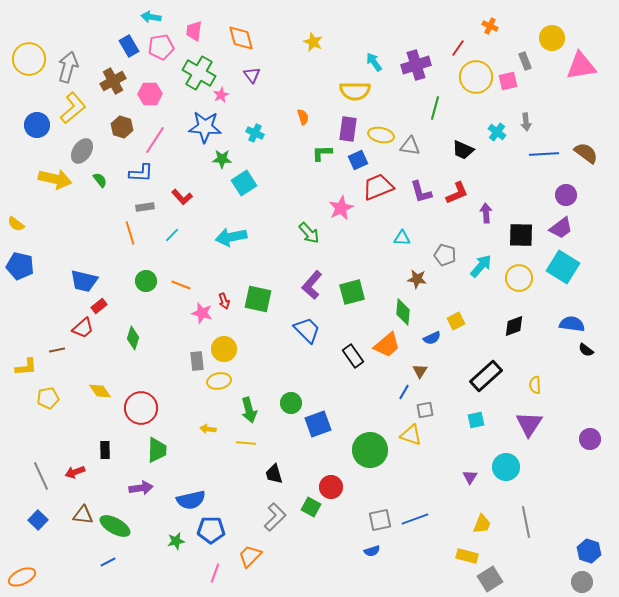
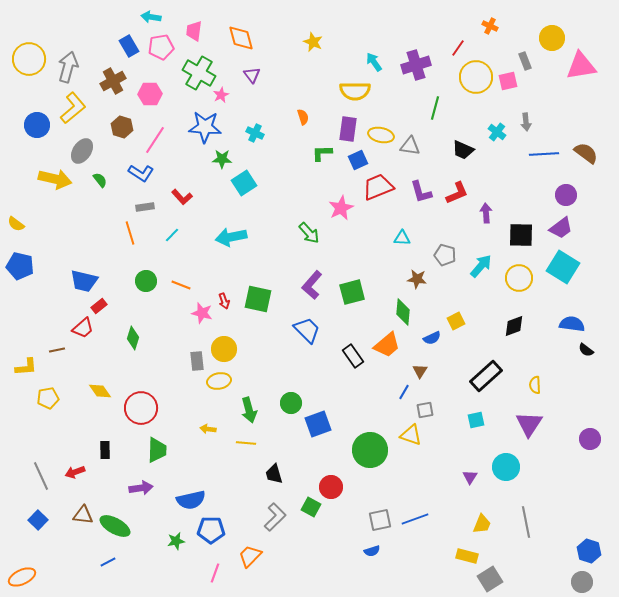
blue L-shape at (141, 173): rotated 30 degrees clockwise
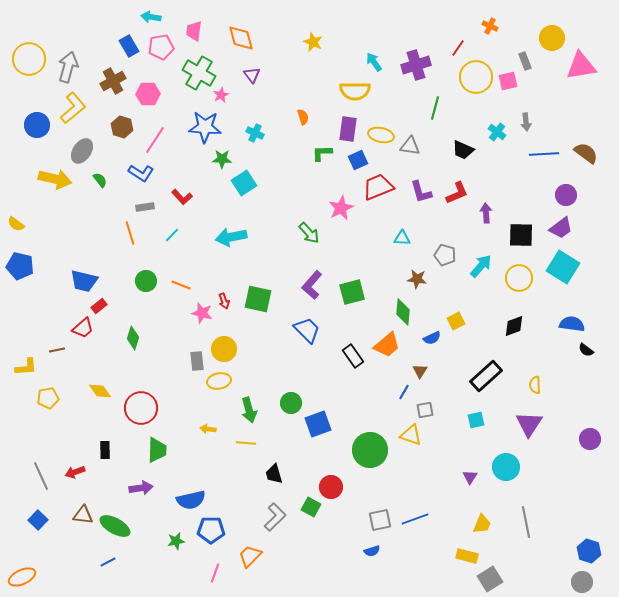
pink hexagon at (150, 94): moved 2 px left
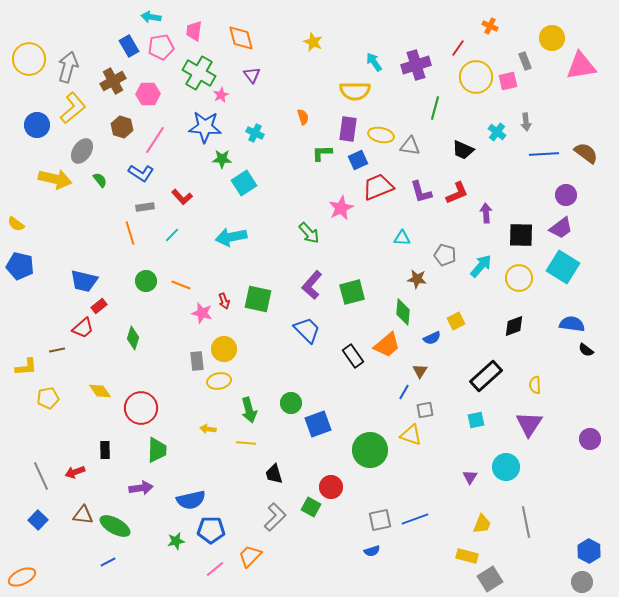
blue hexagon at (589, 551): rotated 10 degrees clockwise
pink line at (215, 573): moved 4 px up; rotated 30 degrees clockwise
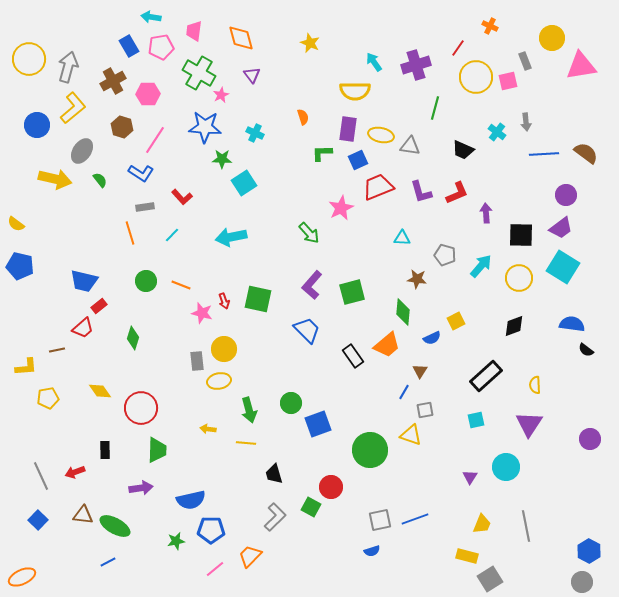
yellow star at (313, 42): moved 3 px left, 1 px down
gray line at (526, 522): moved 4 px down
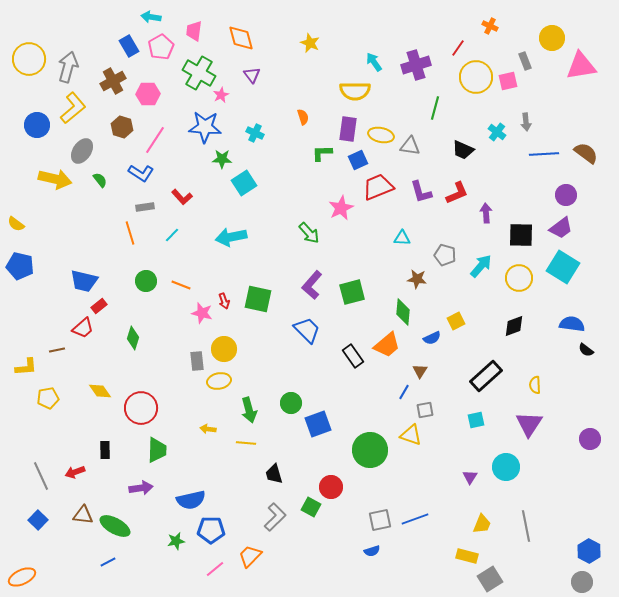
pink pentagon at (161, 47): rotated 20 degrees counterclockwise
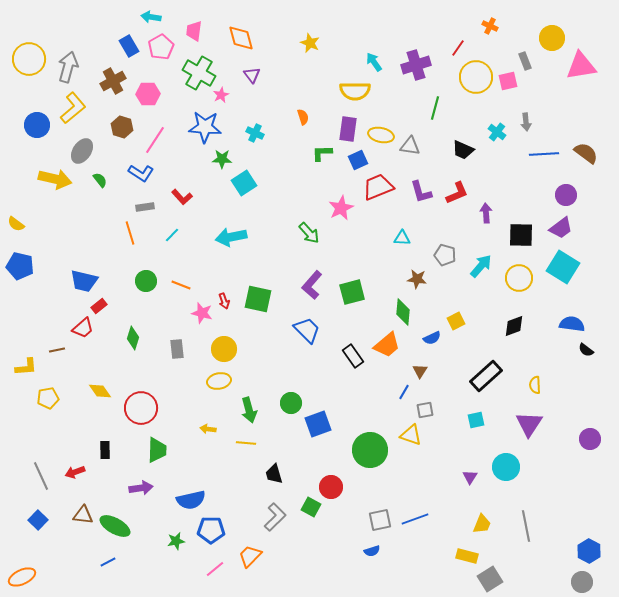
gray rectangle at (197, 361): moved 20 px left, 12 px up
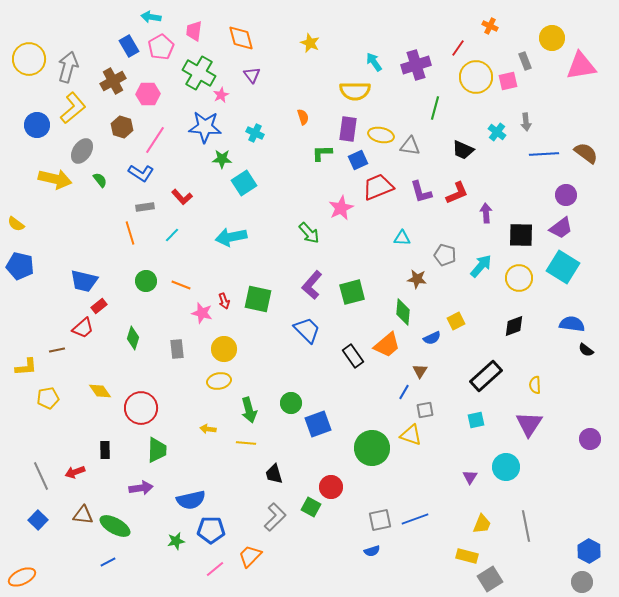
green circle at (370, 450): moved 2 px right, 2 px up
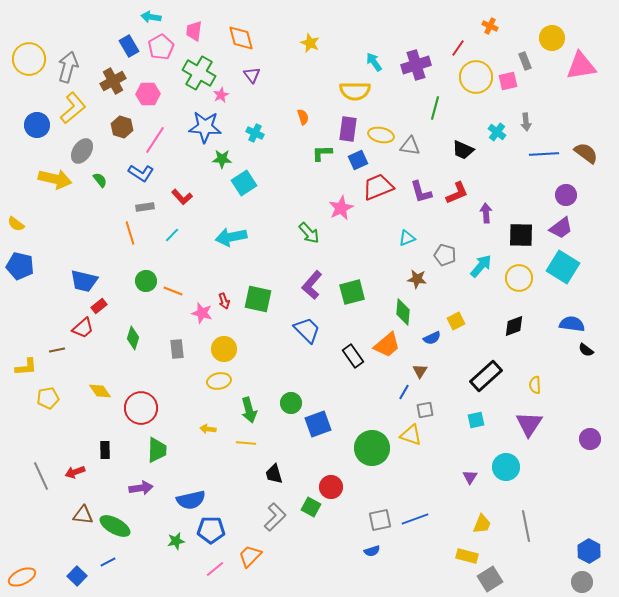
cyan triangle at (402, 238): moved 5 px right; rotated 24 degrees counterclockwise
orange line at (181, 285): moved 8 px left, 6 px down
blue square at (38, 520): moved 39 px right, 56 px down
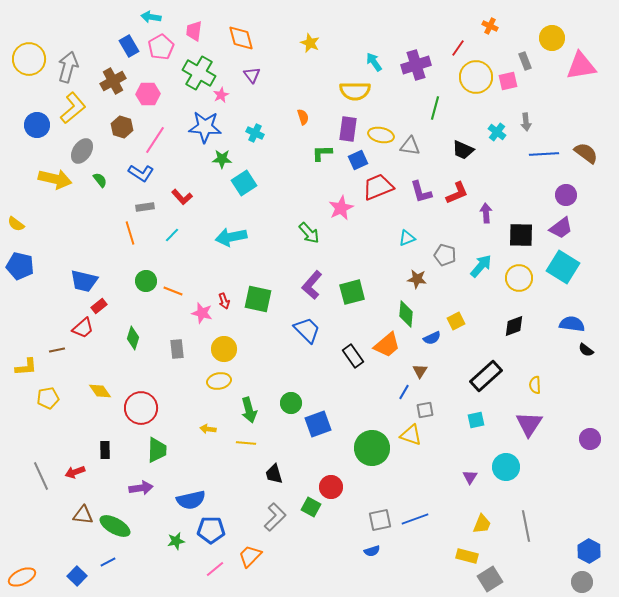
green diamond at (403, 312): moved 3 px right, 2 px down
